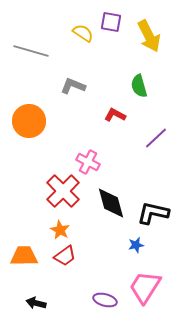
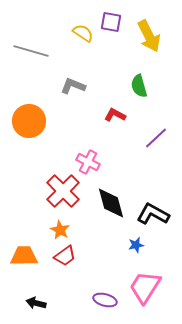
black L-shape: moved 1 px down; rotated 16 degrees clockwise
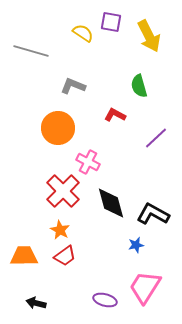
orange circle: moved 29 px right, 7 px down
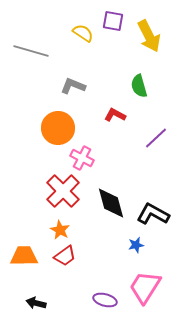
purple square: moved 2 px right, 1 px up
pink cross: moved 6 px left, 4 px up
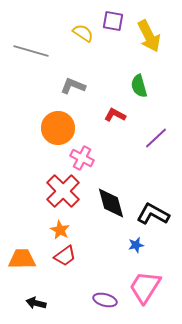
orange trapezoid: moved 2 px left, 3 px down
